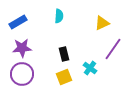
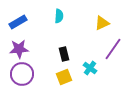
purple star: moved 3 px left, 1 px down
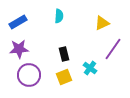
purple circle: moved 7 px right, 1 px down
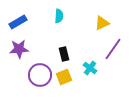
purple circle: moved 11 px right
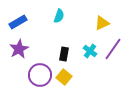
cyan semicircle: rotated 16 degrees clockwise
purple star: rotated 24 degrees counterclockwise
black rectangle: rotated 24 degrees clockwise
cyan cross: moved 17 px up
yellow square: rotated 28 degrees counterclockwise
